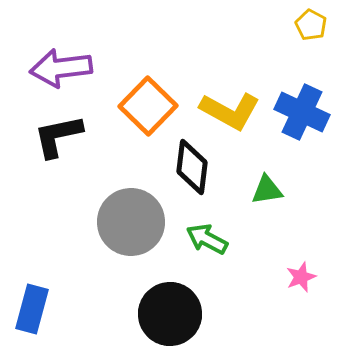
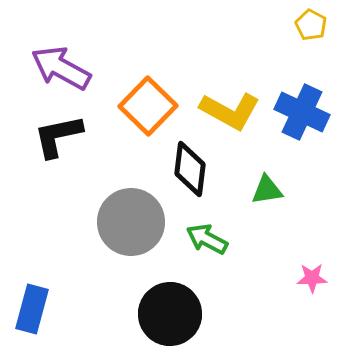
purple arrow: rotated 36 degrees clockwise
black diamond: moved 2 px left, 2 px down
pink star: moved 11 px right, 1 px down; rotated 20 degrees clockwise
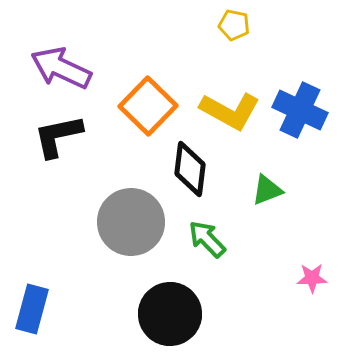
yellow pentagon: moved 77 px left; rotated 16 degrees counterclockwise
purple arrow: rotated 4 degrees counterclockwise
blue cross: moved 2 px left, 2 px up
green triangle: rotated 12 degrees counterclockwise
green arrow: rotated 18 degrees clockwise
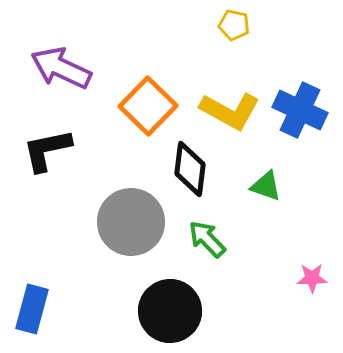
black L-shape: moved 11 px left, 14 px down
green triangle: moved 1 px left, 4 px up; rotated 40 degrees clockwise
black circle: moved 3 px up
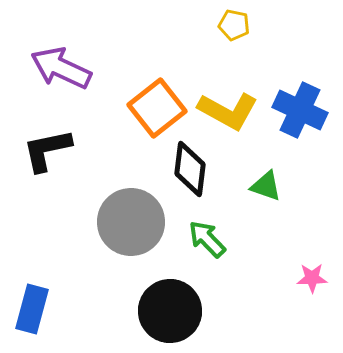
orange square: moved 9 px right, 2 px down; rotated 8 degrees clockwise
yellow L-shape: moved 2 px left
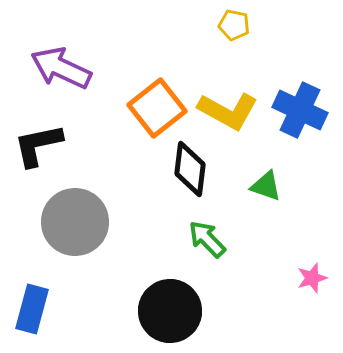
black L-shape: moved 9 px left, 5 px up
gray circle: moved 56 px left
pink star: rotated 16 degrees counterclockwise
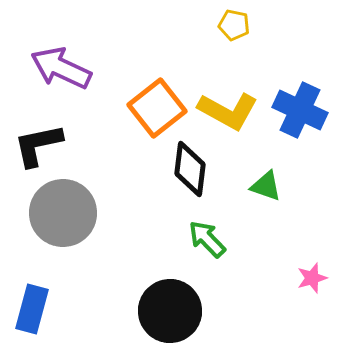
gray circle: moved 12 px left, 9 px up
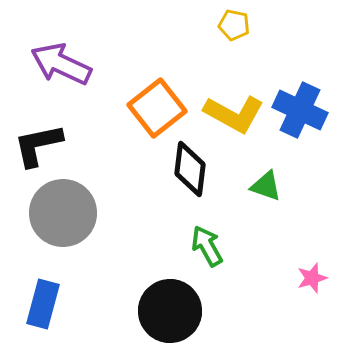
purple arrow: moved 4 px up
yellow L-shape: moved 6 px right, 3 px down
green arrow: moved 7 px down; rotated 15 degrees clockwise
blue rectangle: moved 11 px right, 5 px up
